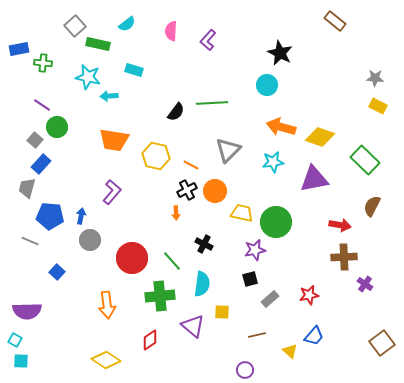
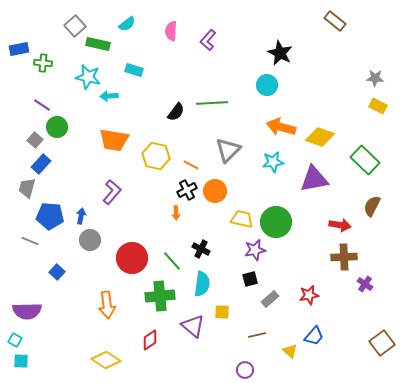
yellow trapezoid at (242, 213): moved 6 px down
black cross at (204, 244): moved 3 px left, 5 px down
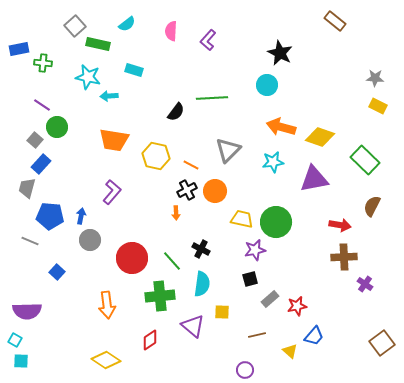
green line at (212, 103): moved 5 px up
red star at (309, 295): moved 12 px left, 11 px down
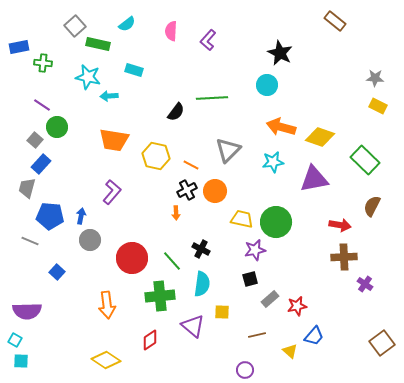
blue rectangle at (19, 49): moved 2 px up
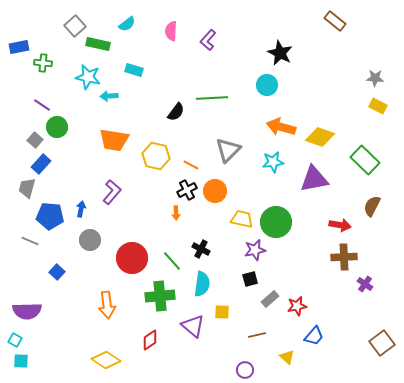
blue arrow at (81, 216): moved 7 px up
yellow triangle at (290, 351): moved 3 px left, 6 px down
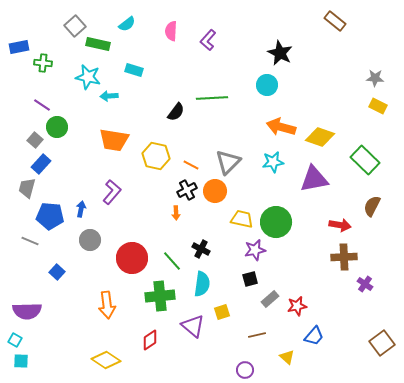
gray triangle at (228, 150): moved 12 px down
yellow square at (222, 312): rotated 21 degrees counterclockwise
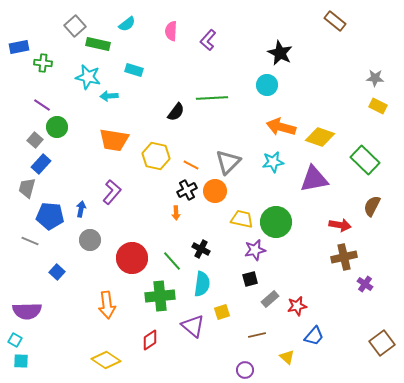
brown cross at (344, 257): rotated 10 degrees counterclockwise
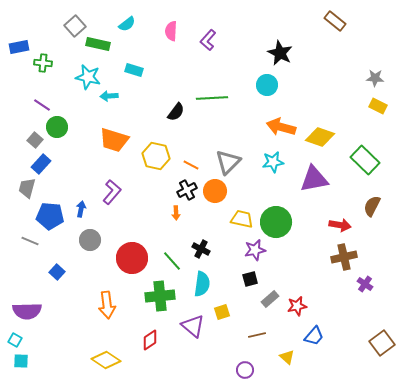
orange trapezoid at (114, 140): rotated 8 degrees clockwise
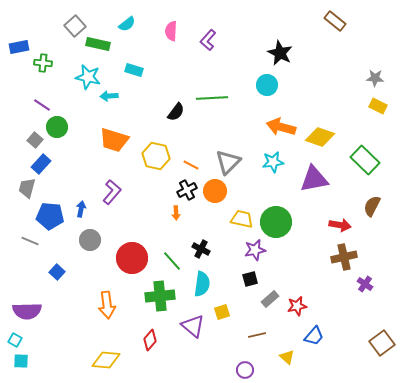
red diamond at (150, 340): rotated 15 degrees counterclockwise
yellow diamond at (106, 360): rotated 28 degrees counterclockwise
